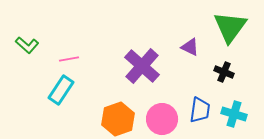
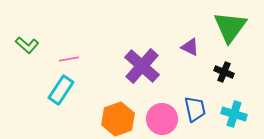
blue trapezoid: moved 5 px left, 1 px up; rotated 20 degrees counterclockwise
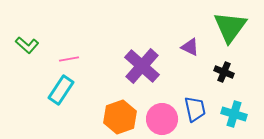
orange hexagon: moved 2 px right, 2 px up
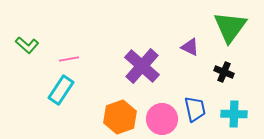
cyan cross: rotated 15 degrees counterclockwise
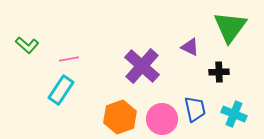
black cross: moved 5 px left; rotated 24 degrees counterclockwise
cyan cross: rotated 20 degrees clockwise
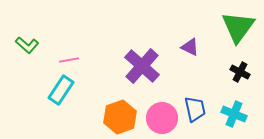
green triangle: moved 8 px right
pink line: moved 1 px down
black cross: moved 21 px right; rotated 30 degrees clockwise
pink circle: moved 1 px up
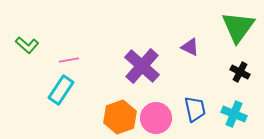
pink circle: moved 6 px left
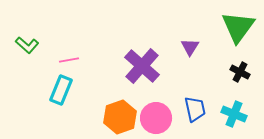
purple triangle: rotated 36 degrees clockwise
cyan rectangle: rotated 12 degrees counterclockwise
